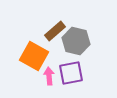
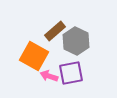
gray hexagon: rotated 12 degrees clockwise
pink arrow: rotated 66 degrees counterclockwise
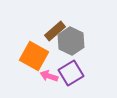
gray hexagon: moved 5 px left
purple square: rotated 20 degrees counterclockwise
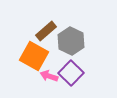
brown rectangle: moved 9 px left
purple square: rotated 15 degrees counterclockwise
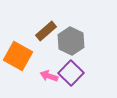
orange square: moved 16 px left
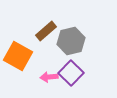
gray hexagon: rotated 20 degrees clockwise
pink arrow: moved 1 px down; rotated 24 degrees counterclockwise
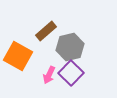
gray hexagon: moved 1 px left, 6 px down
pink arrow: moved 2 px up; rotated 60 degrees counterclockwise
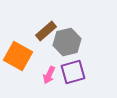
gray hexagon: moved 3 px left, 5 px up
purple square: moved 2 px right, 1 px up; rotated 30 degrees clockwise
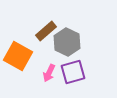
gray hexagon: rotated 20 degrees counterclockwise
pink arrow: moved 2 px up
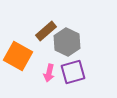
pink arrow: rotated 12 degrees counterclockwise
